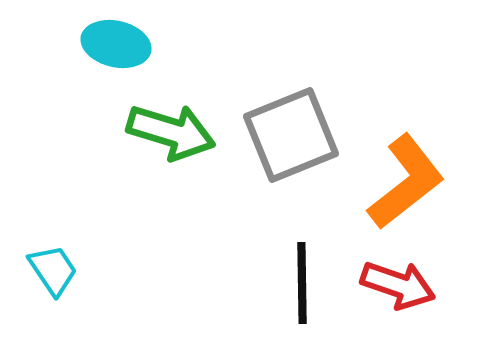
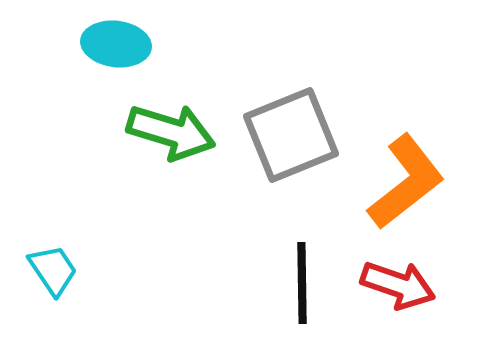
cyan ellipse: rotated 6 degrees counterclockwise
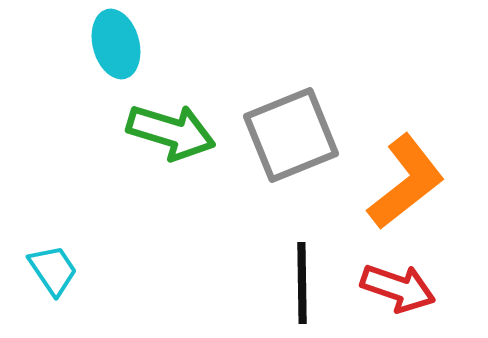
cyan ellipse: rotated 68 degrees clockwise
red arrow: moved 3 px down
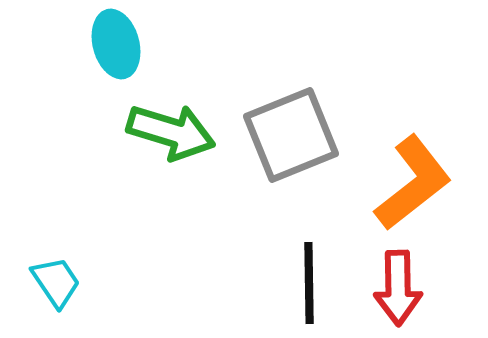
orange L-shape: moved 7 px right, 1 px down
cyan trapezoid: moved 3 px right, 12 px down
black line: moved 7 px right
red arrow: rotated 70 degrees clockwise
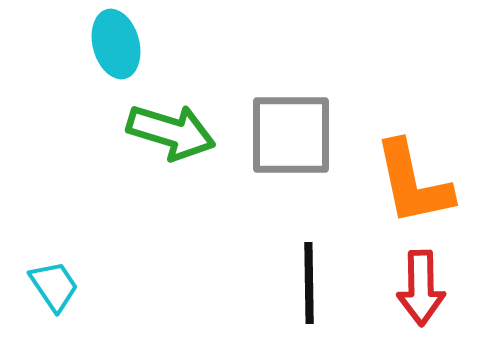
gray square: rotated 22 degrees clockwise
orange L-shape: rotated 116 degrees clockwise
cyan trapezoid: moved 2 px left, 4 px down
red arrow: moved 23 px right
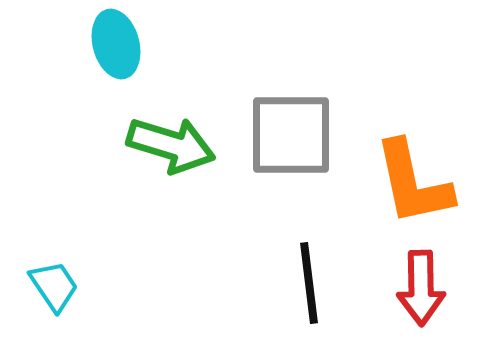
green arrow: moved 13 px down
black line: rotated 6 degrees counterclockwise
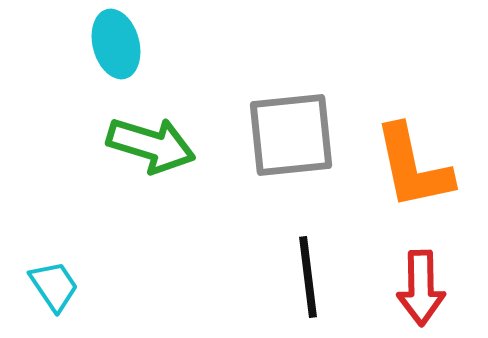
gray square: rotated 6 degrees counterclockwise
green arrow: moved 20 px left
orange L-shape: moved 16 px up
black line: moved 1 px left, 6 px up
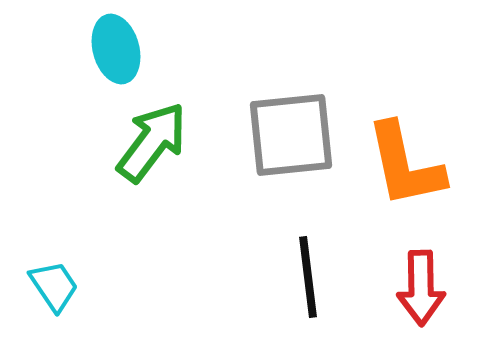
cyan ellipse: moved 5 px down
green arrow: moved 1 px right, 3 px up; rotated 70 degrees counterclockwise
orange L-shape: moved 8 px left, 2 px up
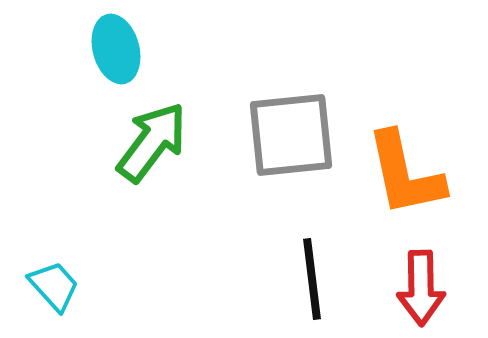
orange L-shape: moved 9 px down
black line: moved 4 px right, 2 px down
cyan trapezoid: rotated 8 degrees counterclockwise
